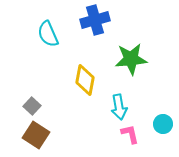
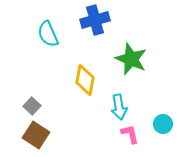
green star: rotated 28 degrees clockwise
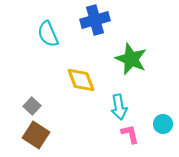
yellow diamond: moved 4 px left; rotated 32 degrees counterclockwise
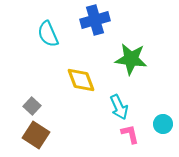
green star: rotated 16 degrees counterclockwise
cyan arrow: rotated 15 degrees counterclockwise
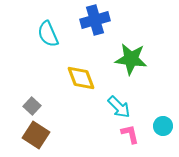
yellow diamond: moved 2 px up
cyan arrow: rotated 20 degrees counterclockwise
cyan circle: moved 2 px down
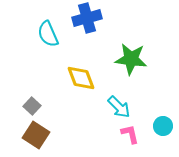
blue cross: moved 8 px left, 2 px up
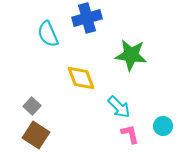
green star: moved 4 px up
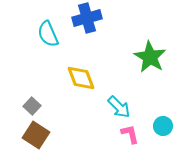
green star: moved 19 px right, 2 px down; rotated 24 degrees clockwise
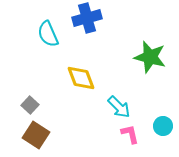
green star: rotated 16 degrees counterclockwise
gray square: moved 2 px left, 1 px up
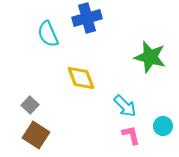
cyan arrow: moved 6 px right, 1 px up
pink L-shape: moved 1 px right, 1 px down
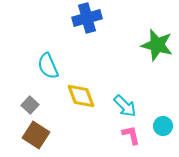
cyan semicircle: moved 32 px down
green star: moved 7 px right, 12 px up
yellow diamond: moved 18 px down
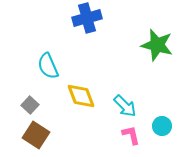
cyan circle: moved 1 px left
